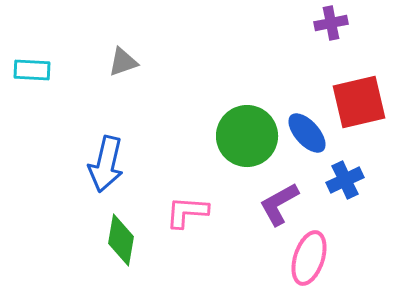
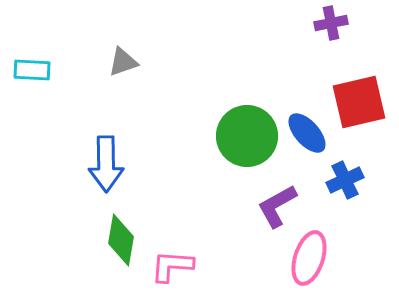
blue arrow: rotated 14 degrees counterclockwise
purple L-shape: moved 2 px left, 2 px down
pink L-shape: moved 15 px left, 54 px down
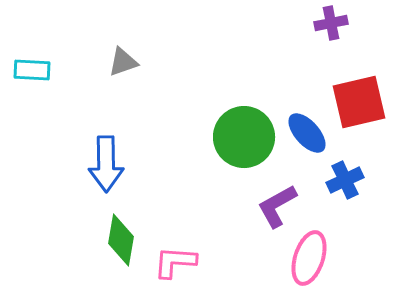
green circle: moved 3 px left, 1 px down
pink L-shape: moved 3 px right, 4 px up
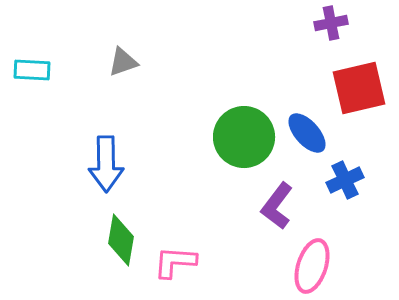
red square: moved 14 px up
purple L-shape: rotated 24 degrees counterclockwise
pink ellipse: moved 3 px right, 8 px down
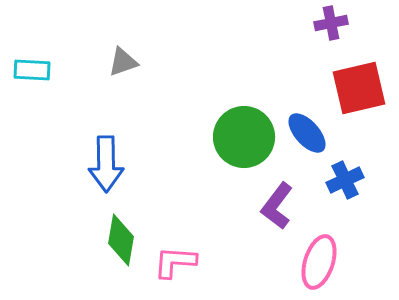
pink ellipse: moved 7 px right, 4 px up
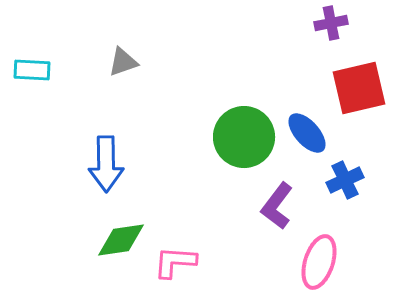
green diamond: rotated 72 degrees clockwise
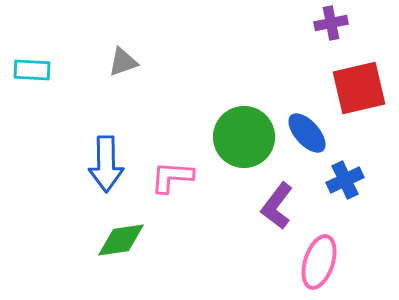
pink L-shape: moved 3 px left, 85 px up
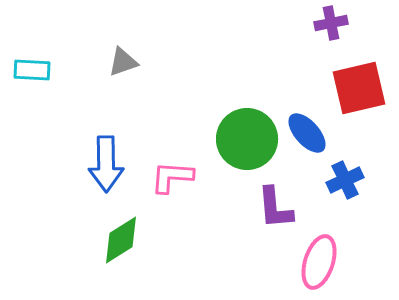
green circle: moved 3 px right, 2 px down
purple L-shape: moved 2 px left, 2 px down; rotated 42 degrees counterclockwise
green diamond: rotated 24 degrees counterclockwise
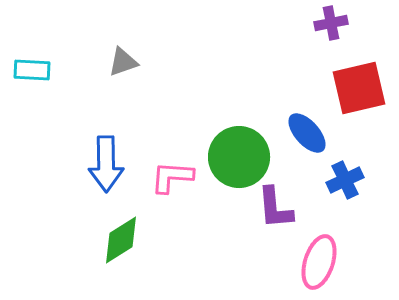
green circle: moved 8 px left, 18 px down
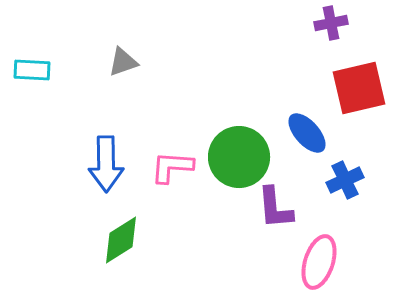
pink L-shape: moved 10 px up
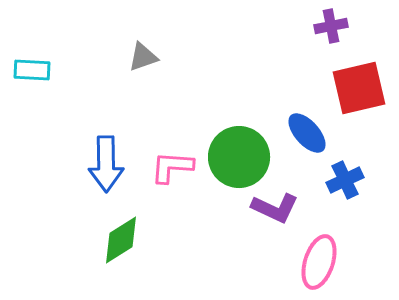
purple cross: moved 3 px down
gray triangle: moved 20 px right, 5 px up
purple L-shape: rotated 60 degrees counterclockwise
